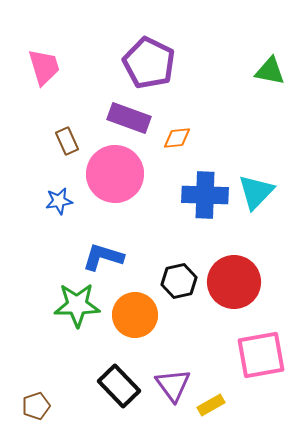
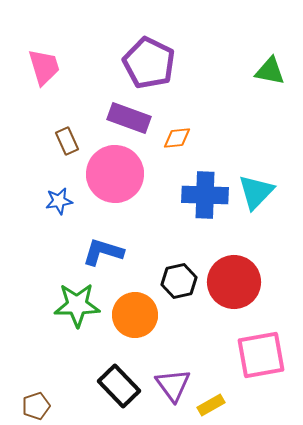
blue L-shape: moved 5 px up
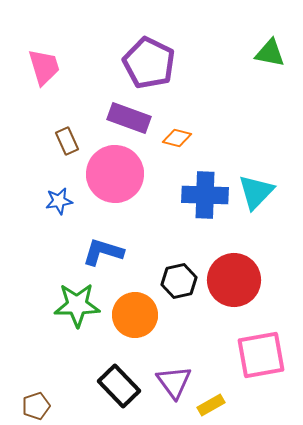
green triangle: moved 18 px up
orange diamond: rotated 20 degrees clockwise
red circle: moved 2 px up
purple triangle: moved 1 px right, 3 px up
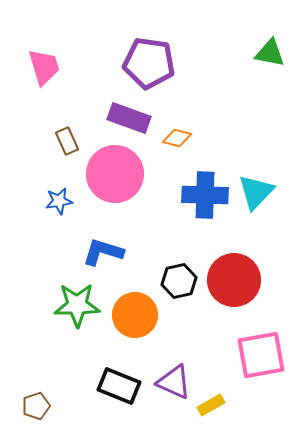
purple pentagon: rotated 18 degrees counterclockwise
purple triangle: rotated 30 degrees counterclockwise
black rectangle: rotated 24 degrees counterclockwise
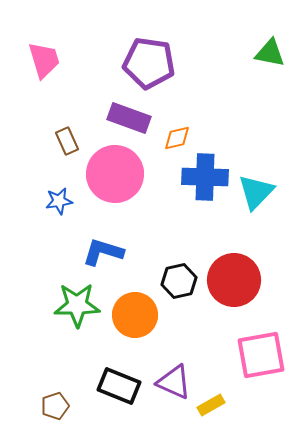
pink trapezoid: moved 7 px up
orange diamond: rotated 28 degrees counterclockwise
blue cross: moved 18 px up
brown pentagon: moved 19 px right
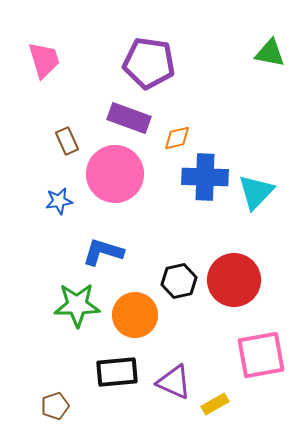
black rectangle: moved 2 px left, 14 px up; rotated 27 degrees counterclockwise
yellow rectangle: moved 4 px right, 1 px up
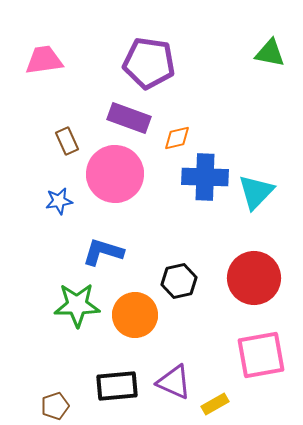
pink trapezoid: rotated 81 degrees counterclockwise
red circle: moved 20 px right, 2 px up
black rectangle: moved 14 px down
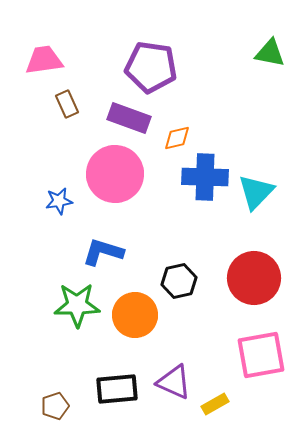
purple pentagon: moved 2 px right, 4 px down
brown rectangle: moved 37 px up
black rectangle: moved 3 px down
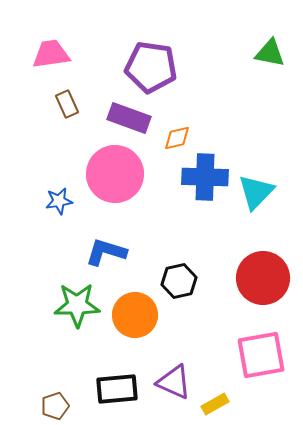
pink trapezoid: moved 7 px right, 6 px up
blue L-shape: moved 3 px right
red circle: moved 9 px right
